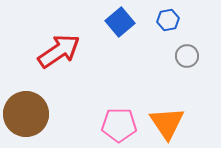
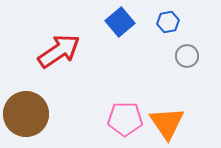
blue hexagon: moved 2 px down
pink pentagon: moved 6 px right, 6 px up
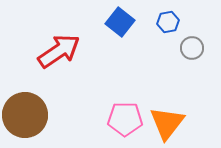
blue square: rotated 12 degrees counterclockwise
gray circle: moved 5 px right, 8 px up
brown circle: moved 1 px left, 1 px down
orange triangle: rotated 12 degrees clockwise
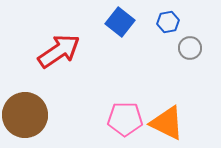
gray circle: moved 2 px left
orange triangle: rotated 42 degrees counterclockwise
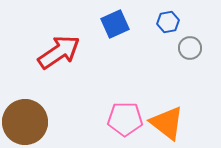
blue square: moved 5 px left, 2 px down; rotated 28 degrees clockwise
red arrow: moved 1 px down
brown circle: moved 7 px down
orange triangle: rotated 12 degrees clockwise
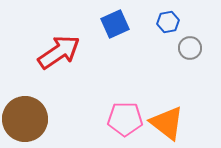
brown circle: moved 3 px up
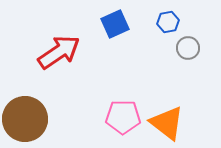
gray circle: moved 2 px left
pink pentagon: moved 2 px left, 2 px up
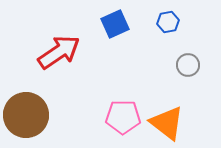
gray circle: moved 17 px down
brown circle: moved 1 px right, 4 px up
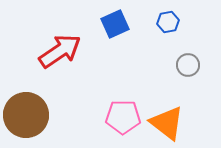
red arrow: moved 1 px right, 1 px up
